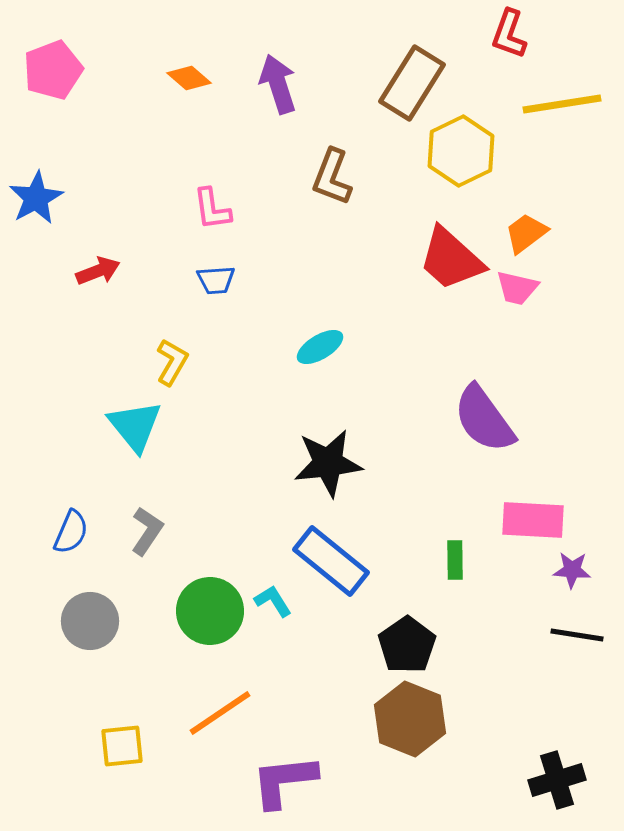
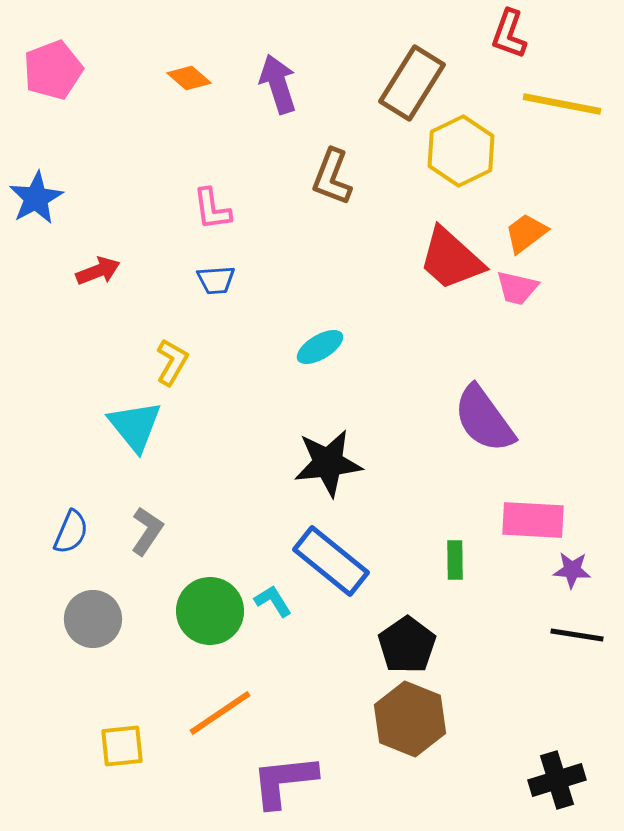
yellow line: rotated 20 degrees clockwise
gray circle: moved 3 px right, 2 px up
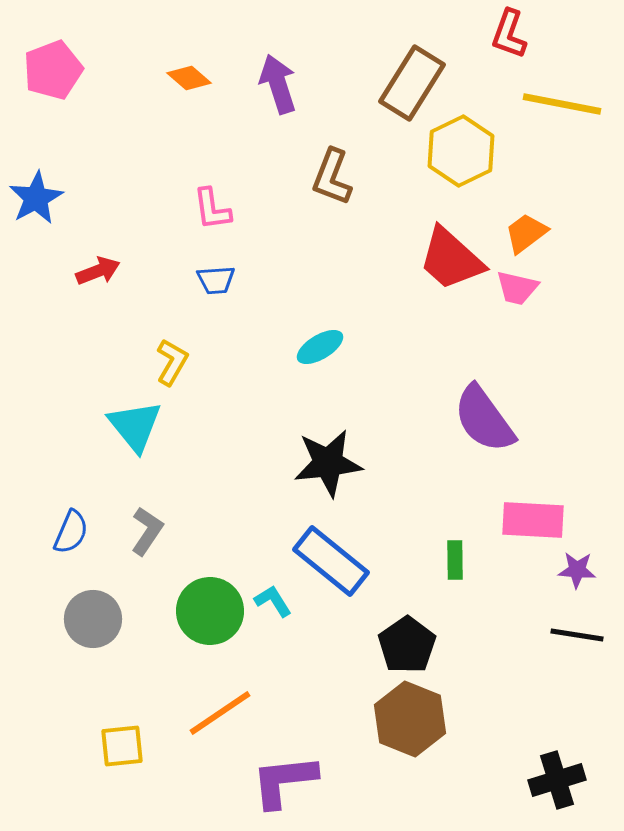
purple star: moved 5 px right
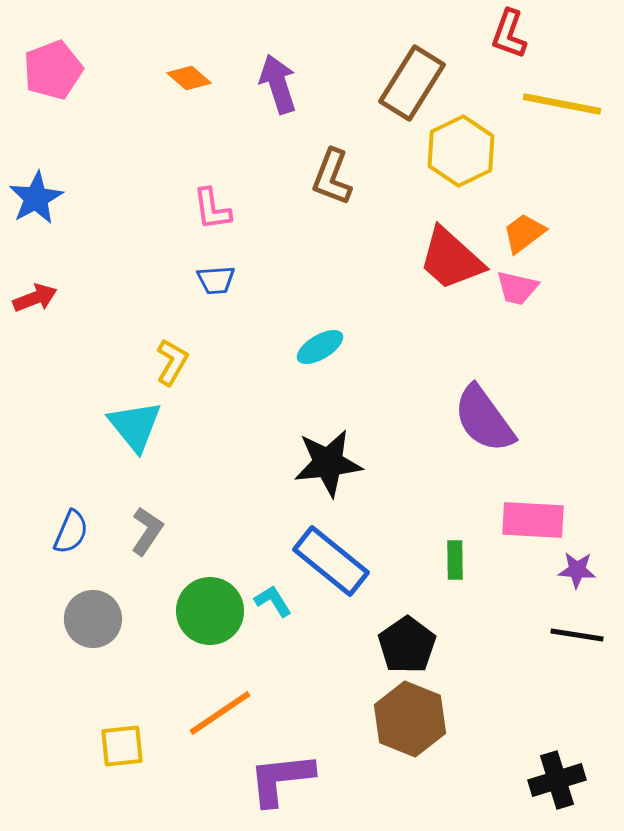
orange trapezoid: moved 2 px left
red arrow: moved 63 px left, 27 px down
purple L-shape: moved 3 px left, 2 px up
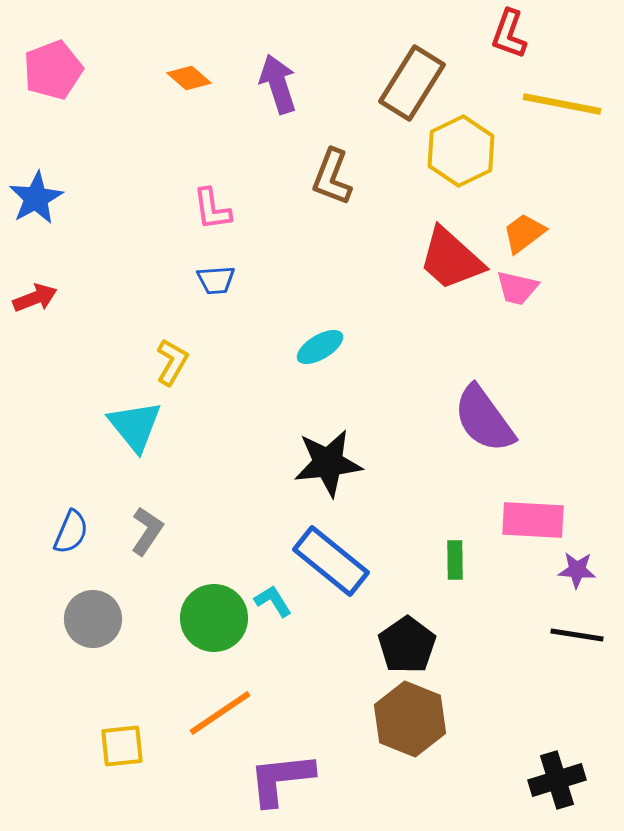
green circle: moved 4 px right, 7 px down
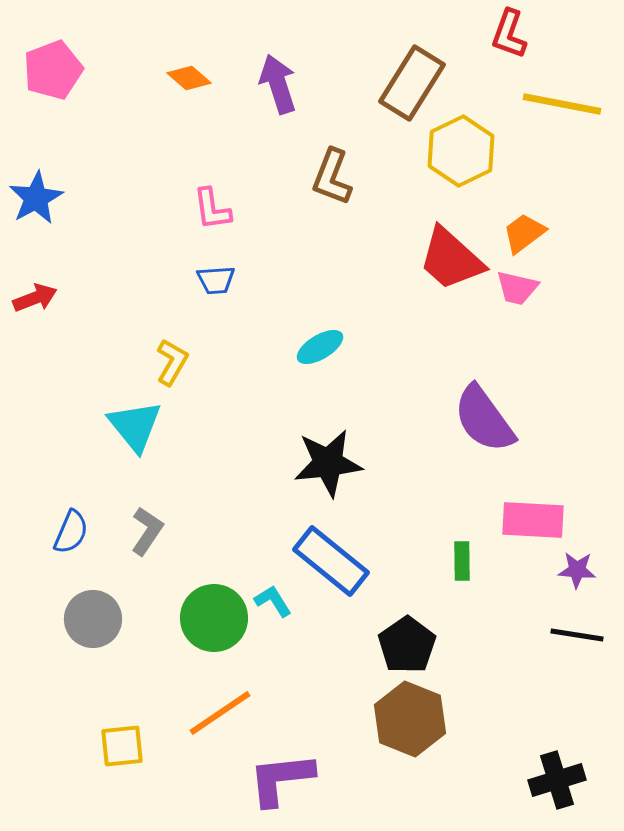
green rectangle: moved 7 px right, 1 px down
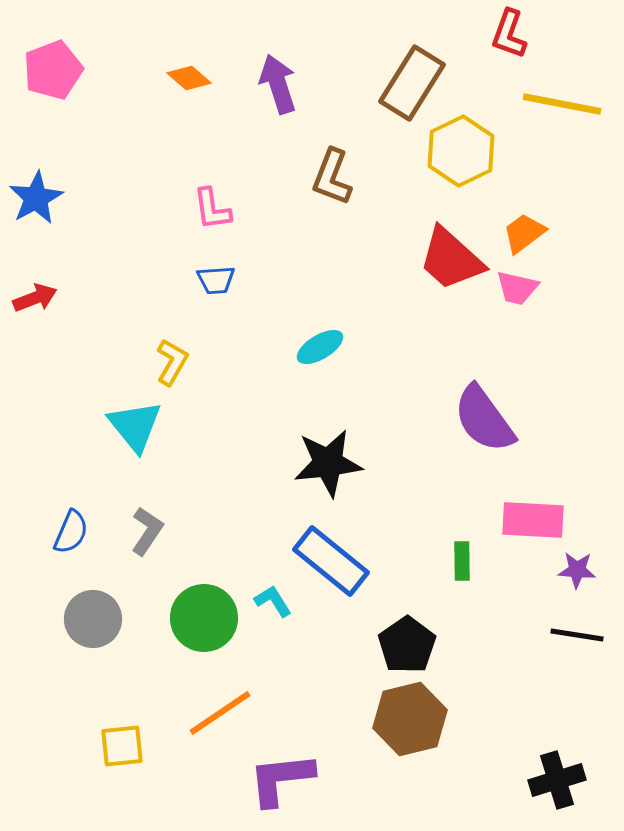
green circle: moved 10 px left
brown hexagon: rotated 24 degrees clockwise
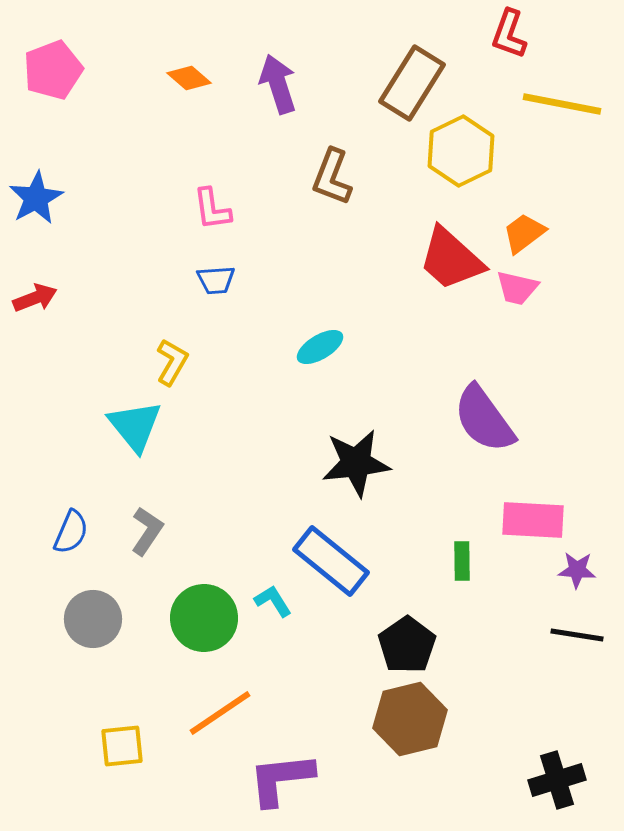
black star: moved 28 px right
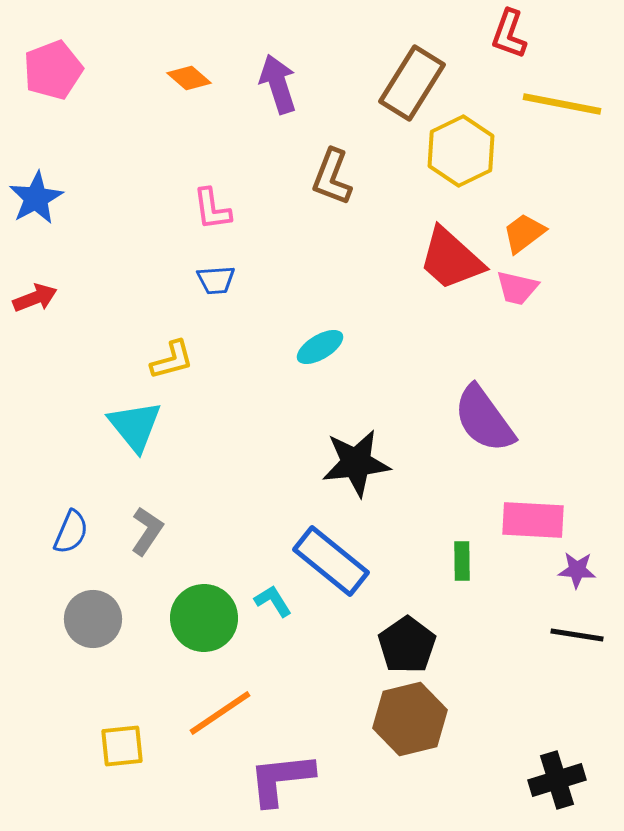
yellow L-shape: moved 2 px up; rotated 45 degrees clockwise
